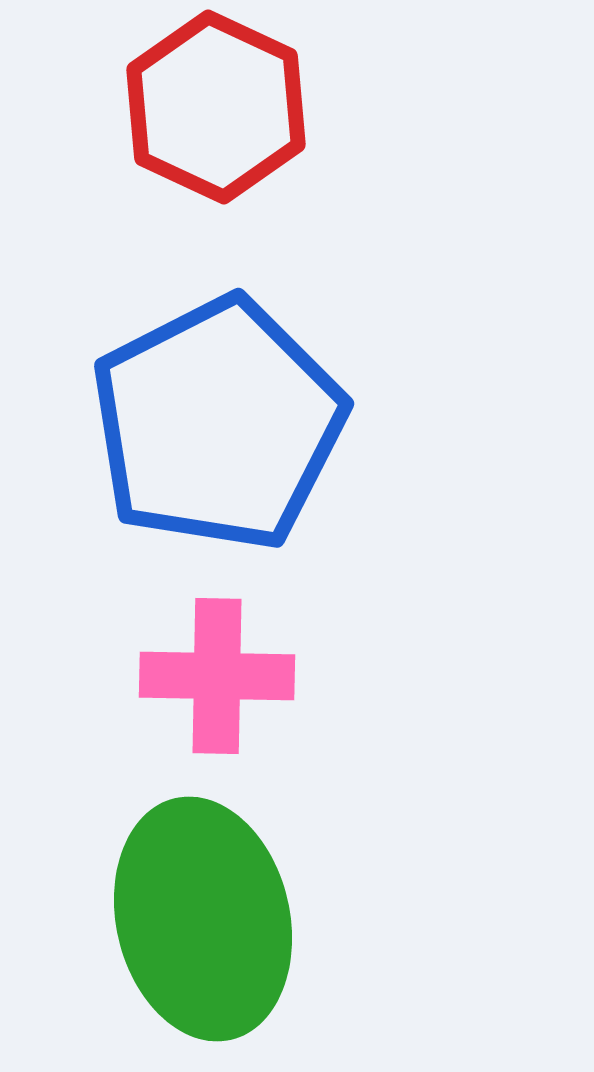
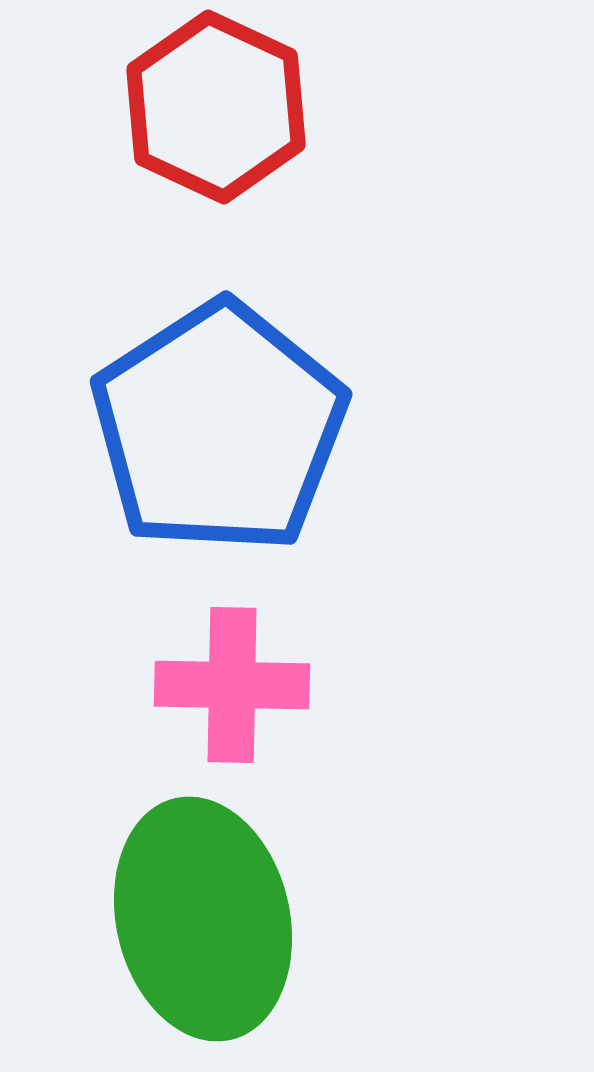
blue pentagon: moved 1 px right, 4 px down; rotated 6 degrees counterclockwise
pink cross: moved 15 px right, 9 px down
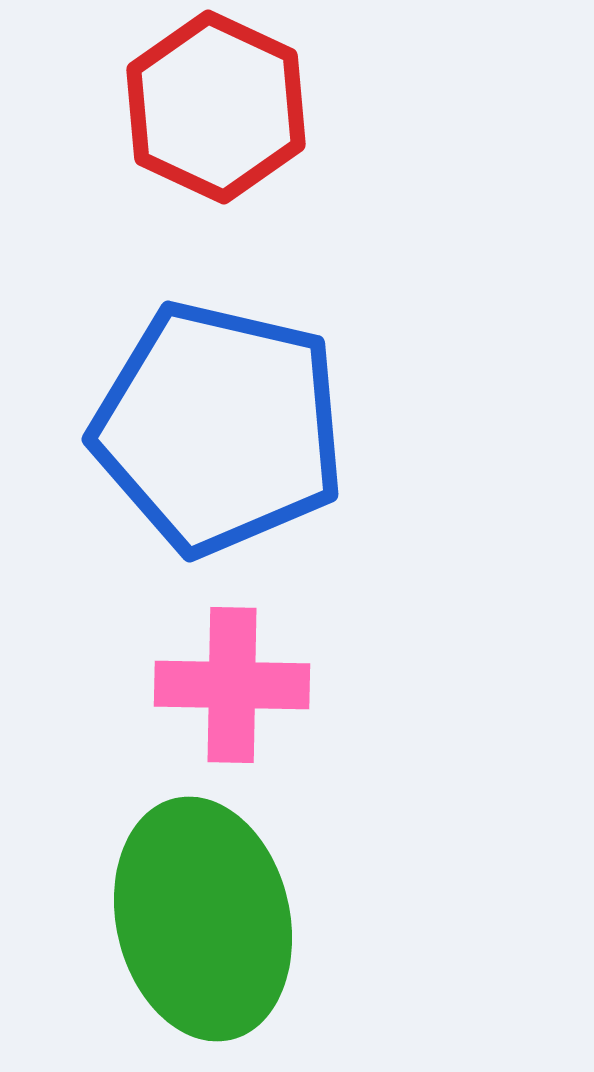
blue pentagon: rotated 26 degrees counterclockwise
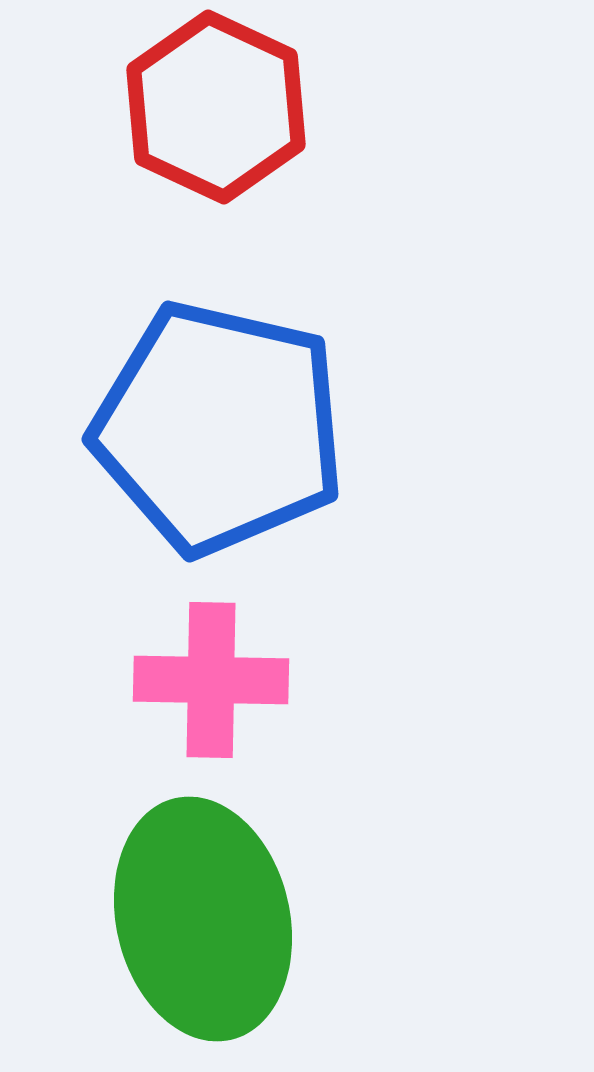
pink cross: moved 21 px left, 5 px up
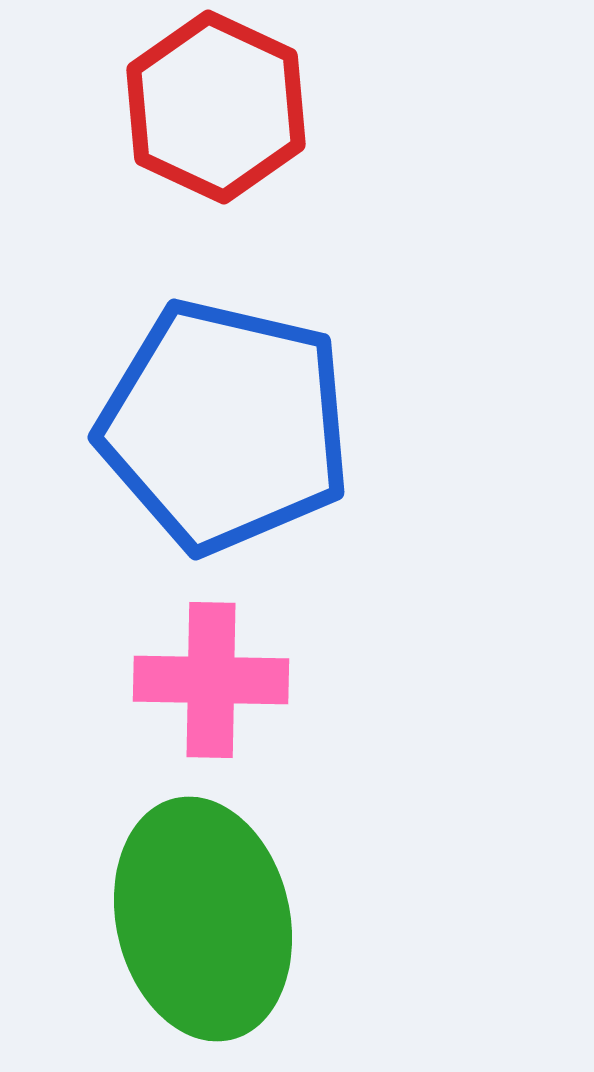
blue pentagon: moved 6 px right, 2 px up
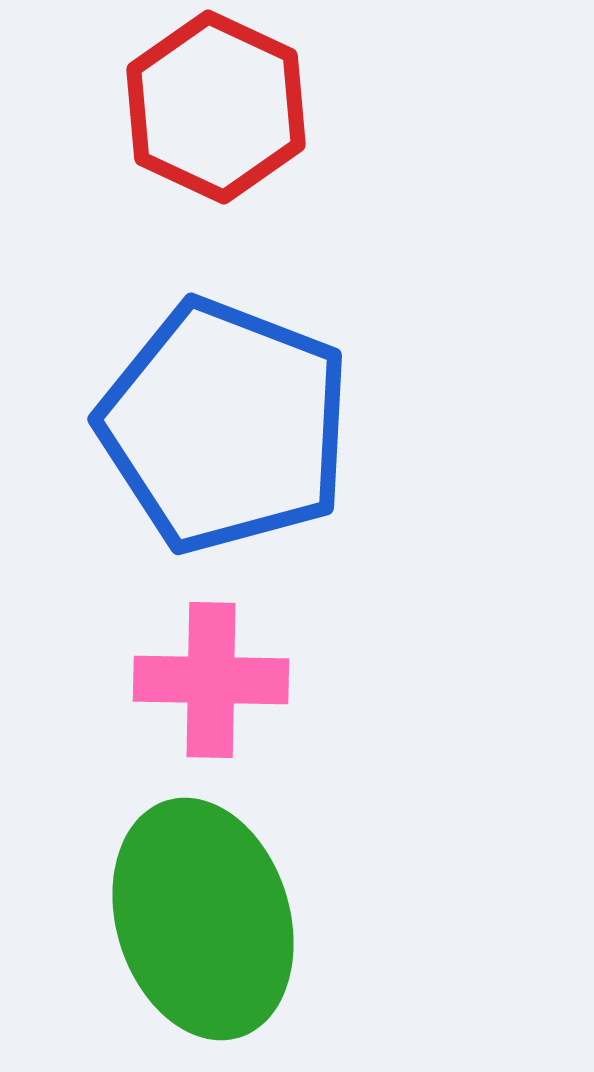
blue pentagon: rotated 8 degrees clockwise
green ellipse: rotated 4 degrees counterclockwise
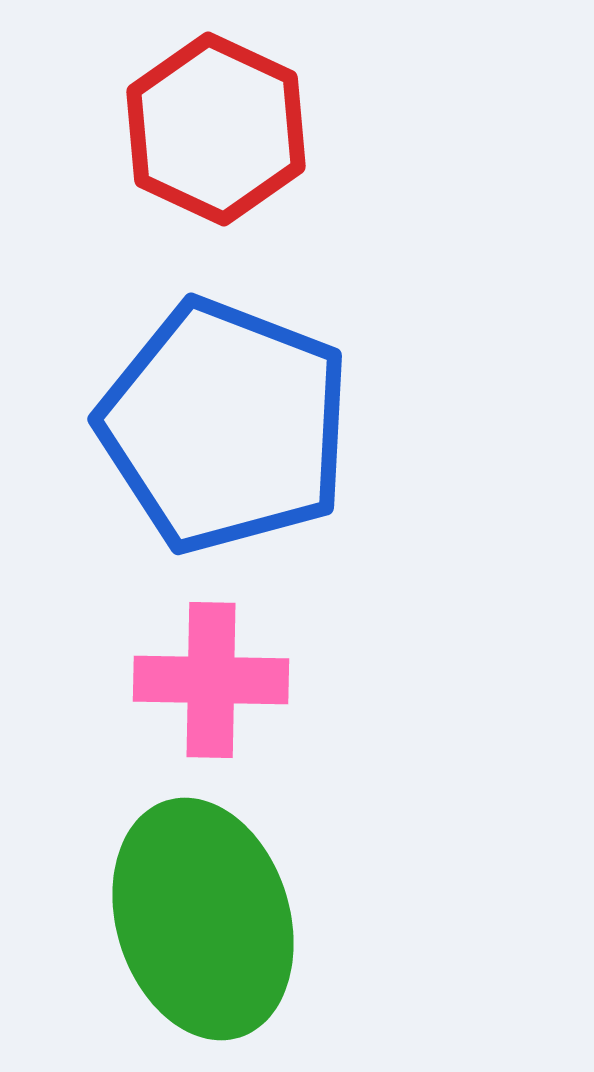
red hexagon: moved 22 px down
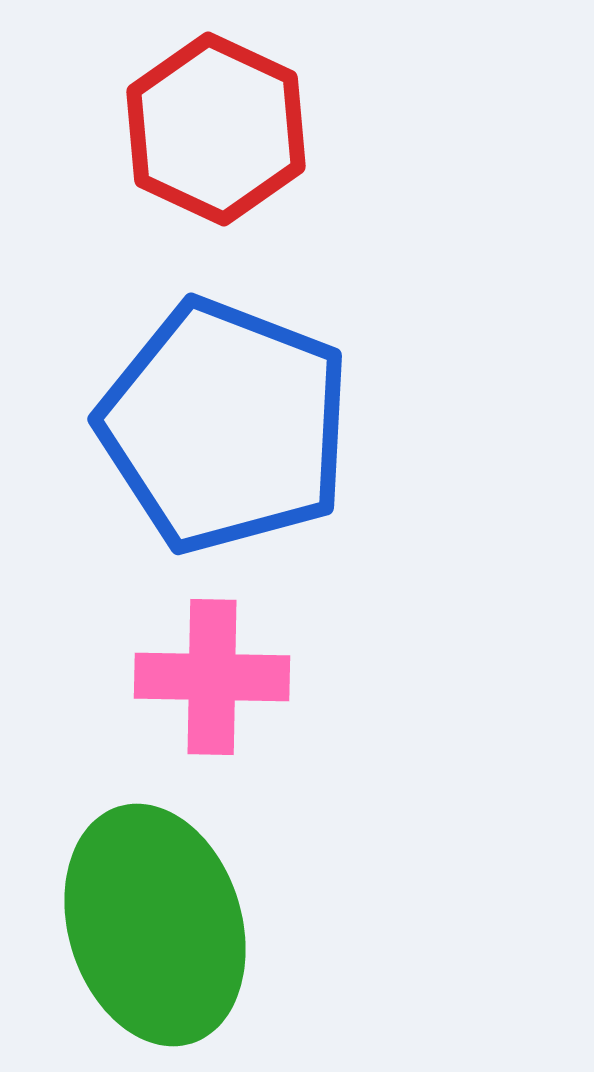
pink cross: moved 1 px right, 3 px up
green ellipse: moved 48 px left, 6 px down
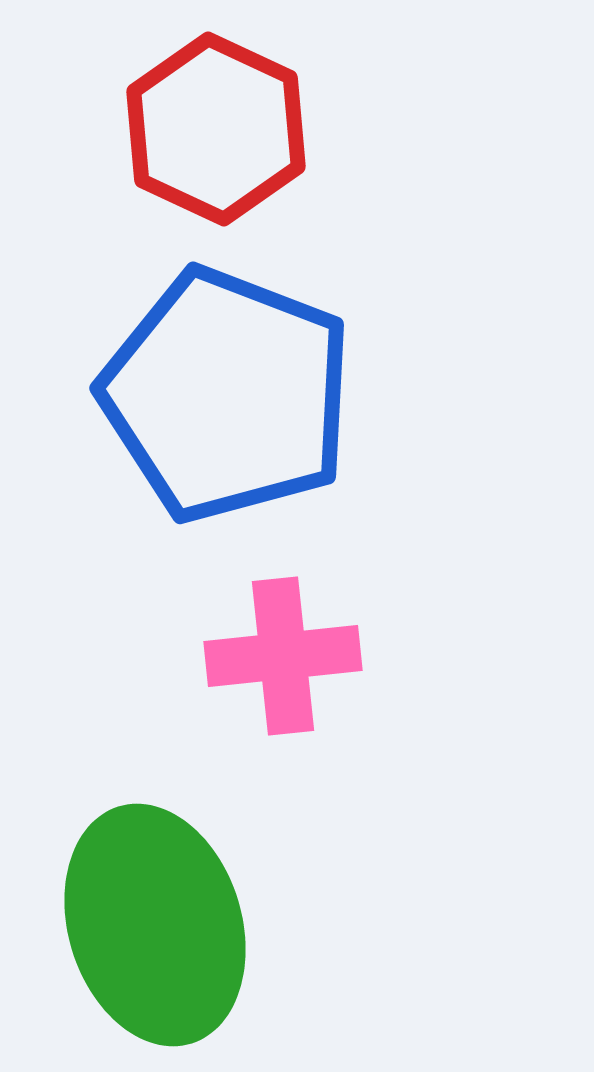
blue pentagon: moved 2 px right, 31 px up
pink cross: moved 71 px right, 21 px up; rotated 7 degrees counterclockwise
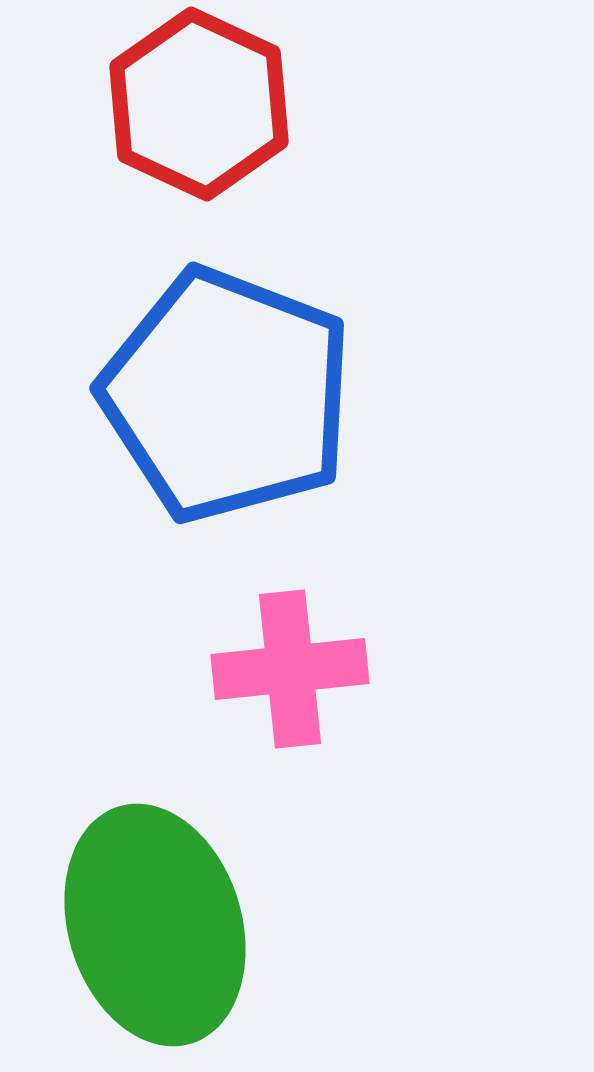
red hexagon: moved 17 px left, 25 px up
pink cross: moved 7 px right, 13 px down
